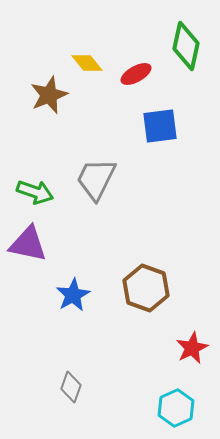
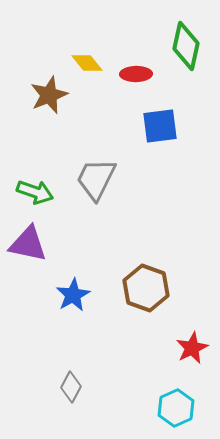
red ellipse: rotated 28 degrees clockwise
gray diamond: rotated 8 degrees clockwise
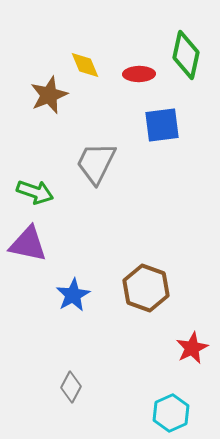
green diamond: moved 9 px down
yellow diamond: moved 2 px left, 2 px down; rotated 16 degrees clockwise
red ellipse: moved 3 px right
blue square: moved 2 px right, 1 px up
gray trapezoid: moved 16 px up
cyan hexagon: moved 5 px left, 5 px down
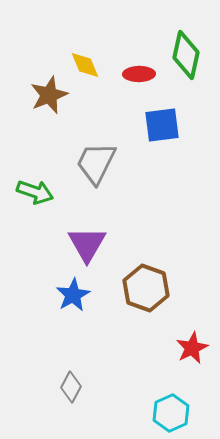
purple triangle: moved 59 px right; rotated 48 degrees clockwise
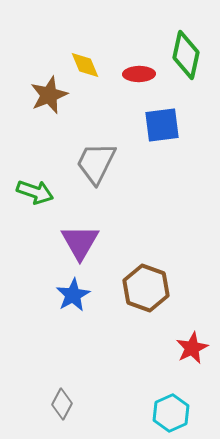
purple triangle: moved 7 px left, 2 px up
gray diamond: moved 9 px left, 17 px down
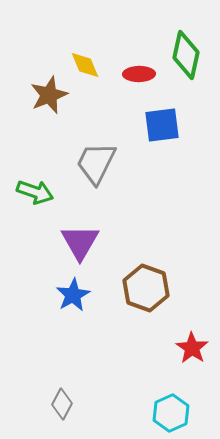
red star: rotated 12 degrees counterclockwise
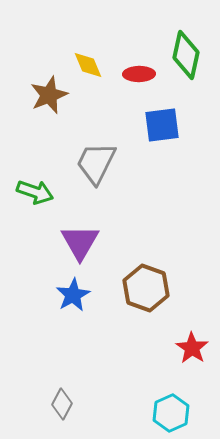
yellow diamond: moved 3 px right
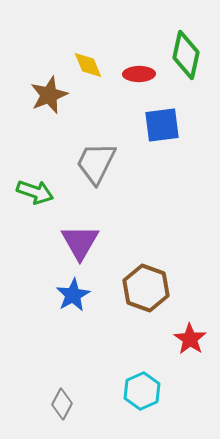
red star: moved 2 px left, 9 px up
cyan hexagon: moved 29 px left, 22 px up
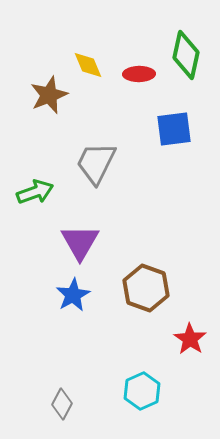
blue square: moved 12 px right, 4 px down
green arrow: rotated 39 degrees counterclockwise
